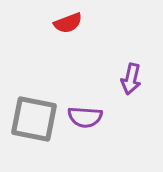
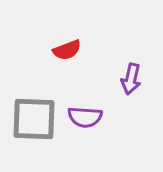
red semicircle: moved 1 px left, 27 px down
gray square: rotated 9 degrees counterclockwise
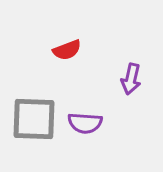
purple semicircle: moved 6 px down
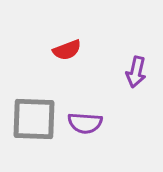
purple arrow: moved 5 px right, 7 px up
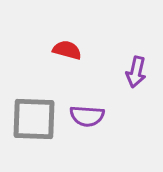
red semicircle: rotated 144 degrees counterclockwise
purple semicircle: moved 2 px right, 7 px up
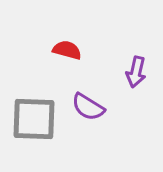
purple semicircle: moved 1 px right, 9 px up; rotated 28 degrees clockwise
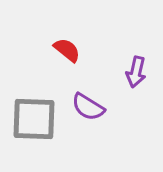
red semicircle: rotated 24 degrees clockwise
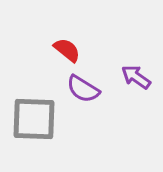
purple arrow: moved 5 px down; rotated 112 degrees clockwise
purple semicircle: moved 5 px left, 18 px up
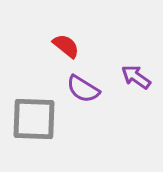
red semicircle: moved 1 px left, 4 px up
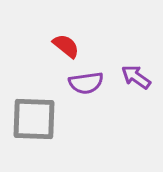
purple semicircle: moved 3 px right, 6 px up; rotated 40 degrees counterclockwise
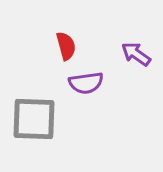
red semicircle: rotated 36 degrees clockwise
purple arrow: moved 23 px up
